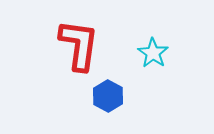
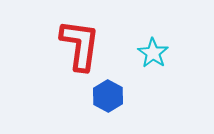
red L-shape: moved 1 px right
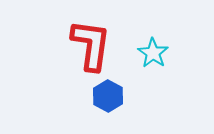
red L-shape: moved 11 px right
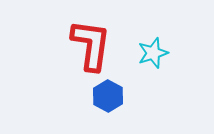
cyan star: rotated 20 degrees clockwise
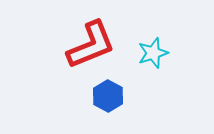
red L-shape: rotated 60 degrees clockwise
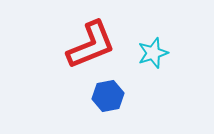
blue hexagon: rotated 20 degrees clockwise
